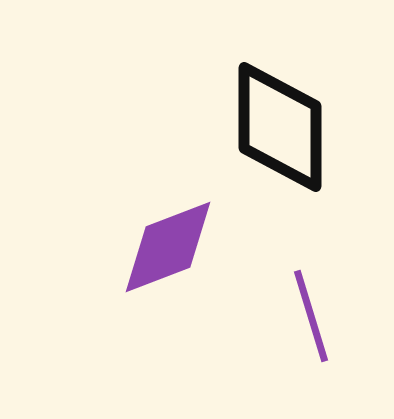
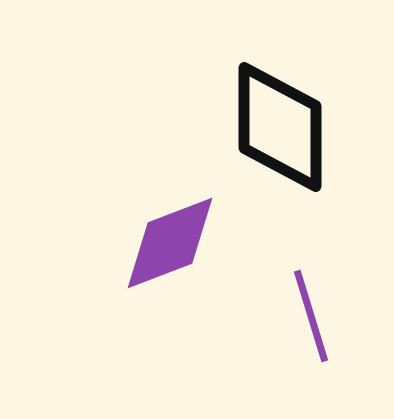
purple diamond: moved 2 px right, 4 px up
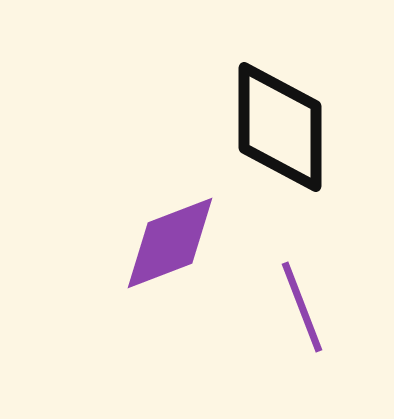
purple line: moved 9 px left, 9 px up; rotated 4 degrees counterclockwise
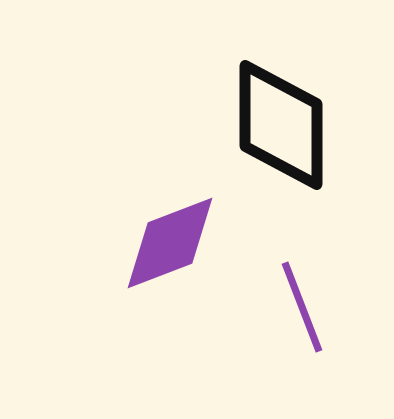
black diamond: moved 1 px right, 2 px up
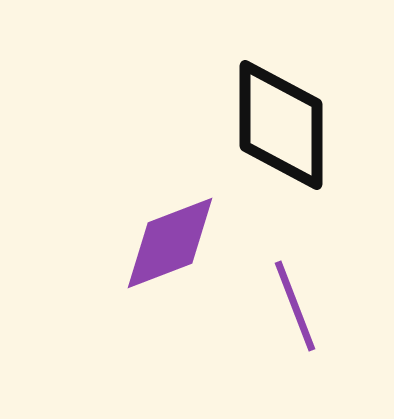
purple line: moved 7 px left, 1 px up
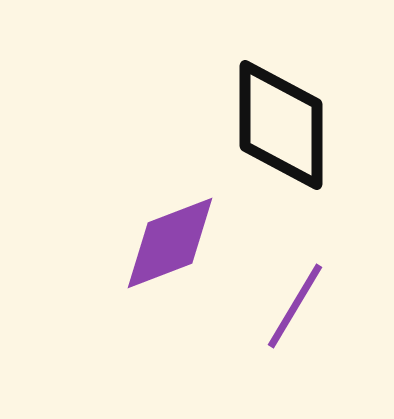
purple line: rotated 52 degrees clockwise
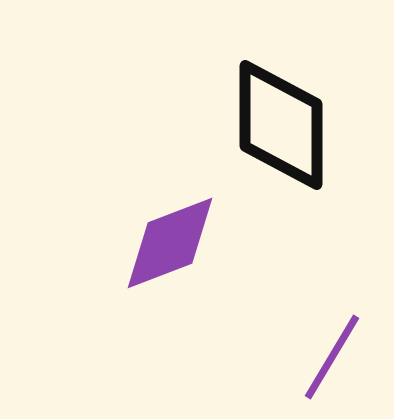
purple line: moved 37 px right, 51 px down
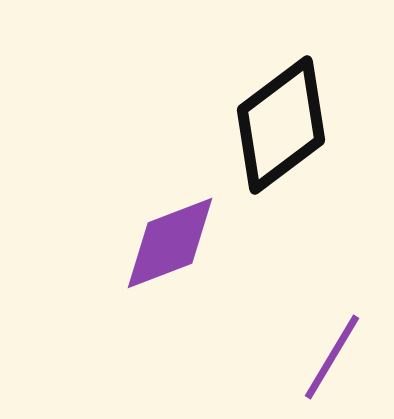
black diamond: rotated 53 degrees clockwise
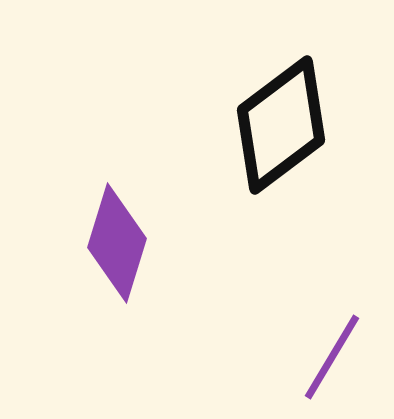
purple diamond: moved 53 px left; rotated 52 degrees counterclockwise
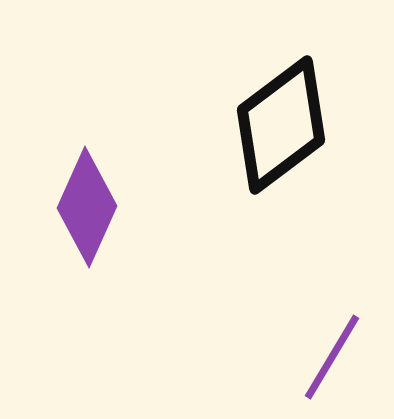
purple diamond: moved 30 px left, 36 px up; rotated 7 degrees clockwise
